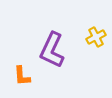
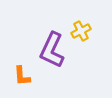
yellow cross: moved 15 px left, 6 px up
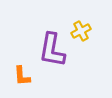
purple L-shape: rotated 15 degrees counterclockwise
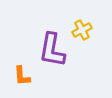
yellow cross: moved 1 px right, 1 px up
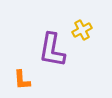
orange L-shape: moved 4 px down
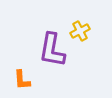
yellow cross: moved 2 px left, 1 px down
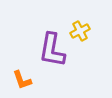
orange L-shape: rotated 15 degrees counterclockwise
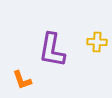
yellow cross: moved 17 px right, 11 px down; rotated 30 degrees clockwise
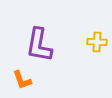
purple L-shape: moved 13 px left, 5 px up
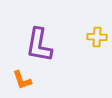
yellow cross: moved 5 px up
